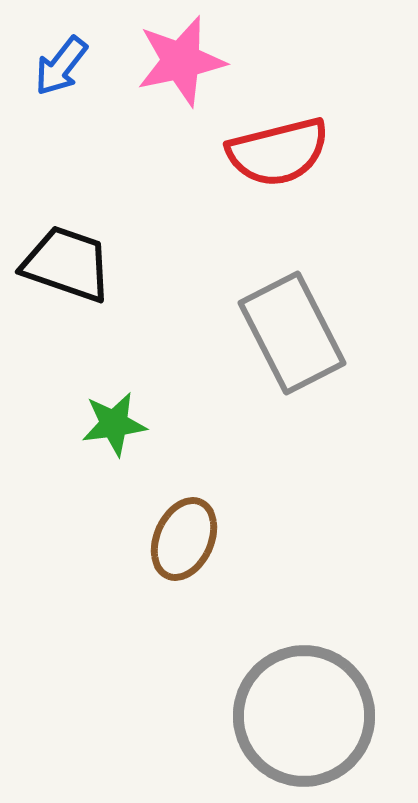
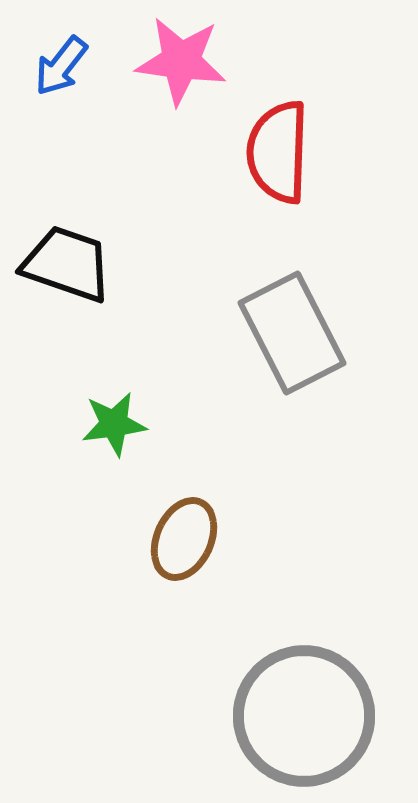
pink star: rotated 20 degrees clockwise
red semicircle: rotated 106 degrees clockwise
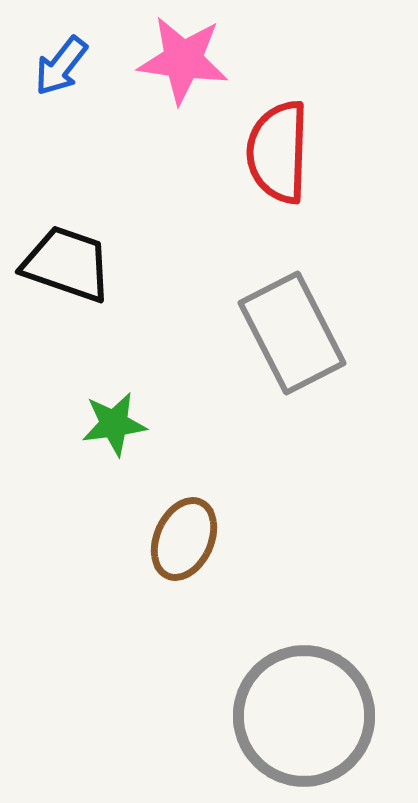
pink star: moved 2 px right, 1 px up
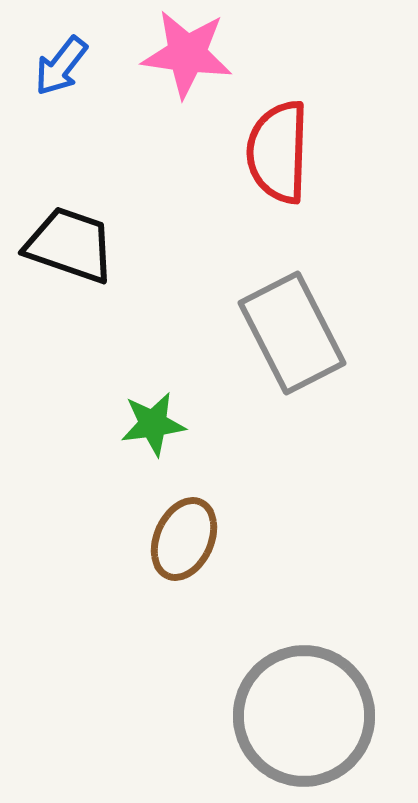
pink star: moved 4 px right, 6 px up
black trapezoid: moved 3 px right, 19 px up
green star: moved 39 px right
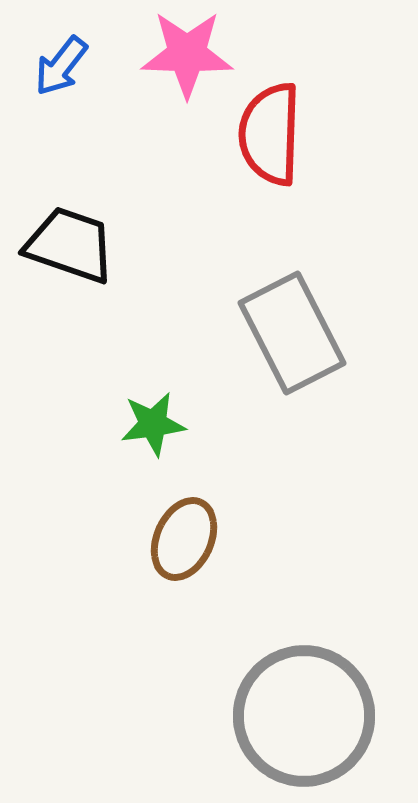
pink star: rotated 6 degrees counterclockwise
red semicircle: moved 8 px left, 18 px up
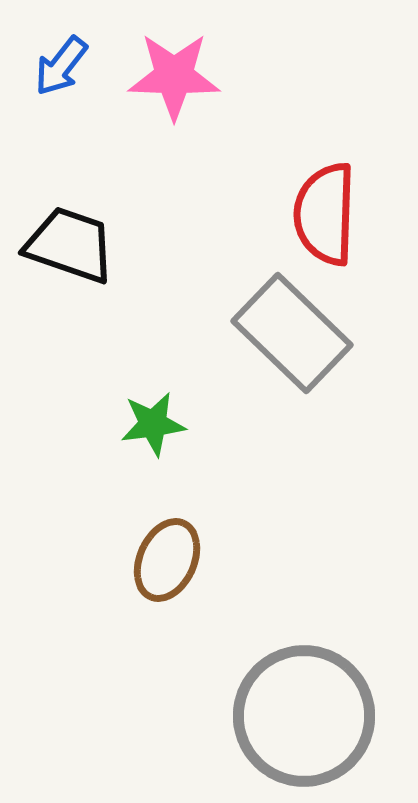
pink star: moved 13 px left, 22 px down
red semicircle: moved 55 px right, 80 px down
gray rectangle: rotated 19 degrees counterclockwise
brown ellipse: moved 17 px left, 21 px down
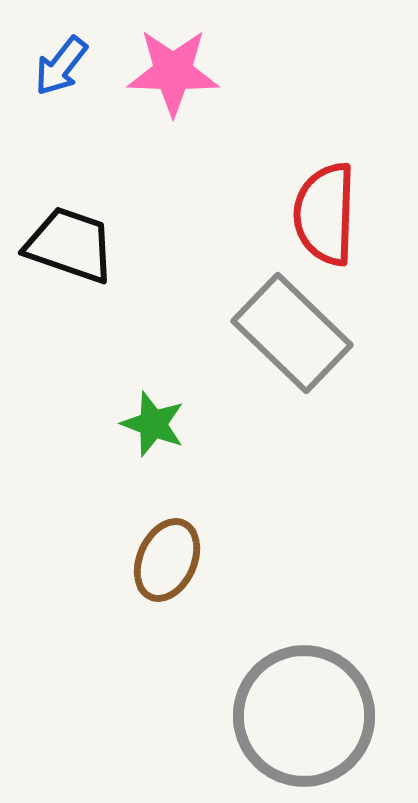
pink star: moved 1 px left, 4 px up
green star: rotated 28 degrees clockwise
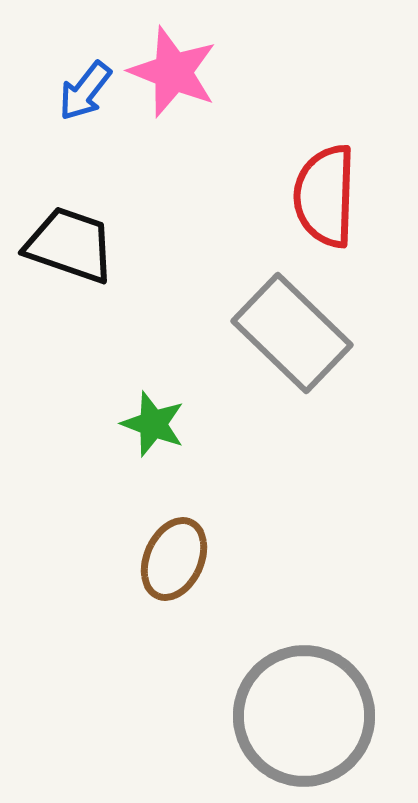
blue arrow: moved 24 px right, 25 px down
pink star: rotated 20 degrees clockwise
red semicircle: moved 18 px up
brown ellipse: moved 7 px right, 1 px up
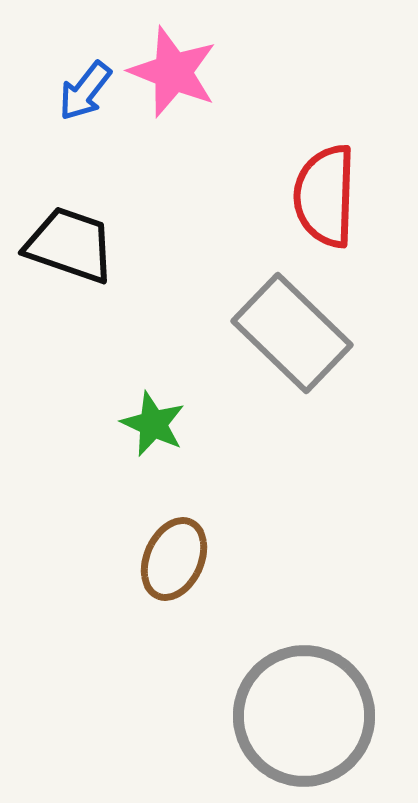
green star: rotated 4 degrees clockwise
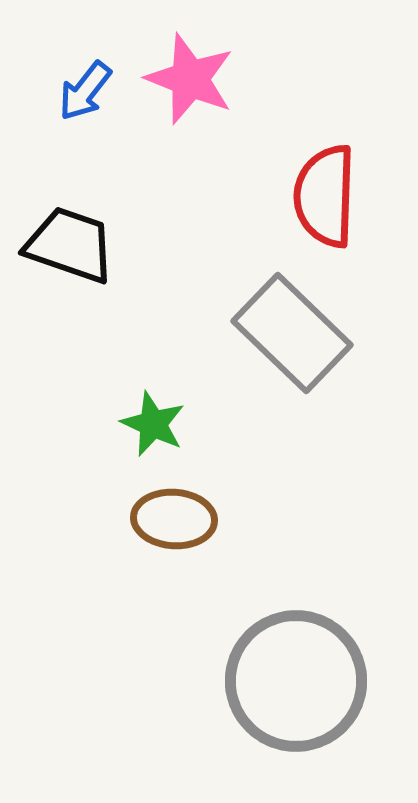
pink star: moved 17 px right, 7 px down
brown ellipse: moved 40 px up; rotated 70 degrees clockwise
gray circle: moved 8 px left, 35 px up
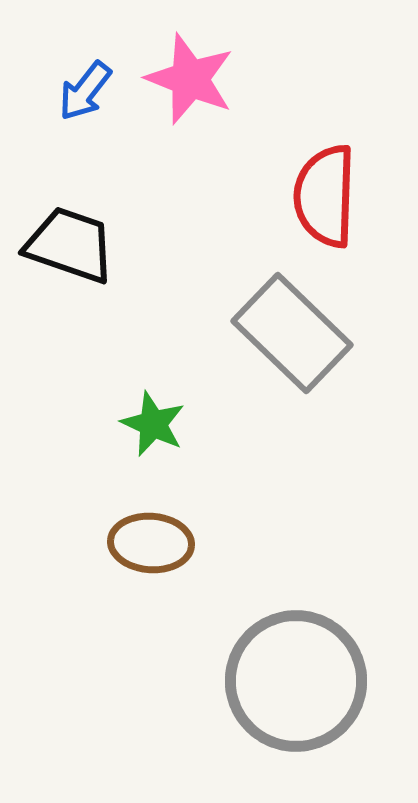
brown ellipse: moved 23 px left, 24 px down
